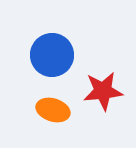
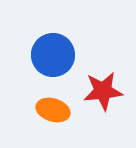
blue circle: moved 1 px right
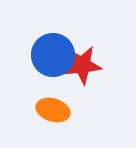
red star: moved 21 px left, 26 px up
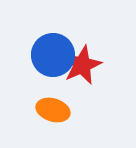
red star: rotated 18 degrees counterclockwise
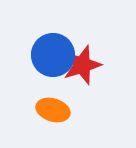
red star: rotated 6 degrees clockwise
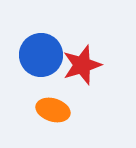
blue circle: moved 12 px left
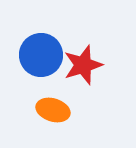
red star: moved 1 px right
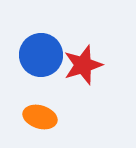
orange ellipse: moved 13 px left, 7 px down
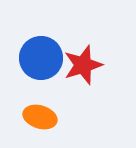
blue circle: moved 3 px down
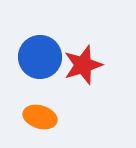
blue circle: moved 1 px left, 1 px up
